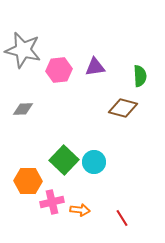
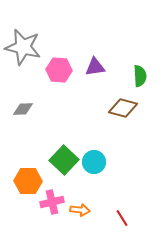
gray star: moved 3 px up
pink hexagon: rotated 10 degrees clockwise
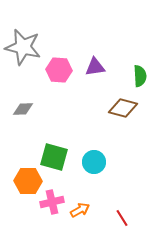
green square: moved 10 px left, 3 px up; rotated 28 degrees counterclockwise
orange arrow: rotated 36 degrees counterclockwise
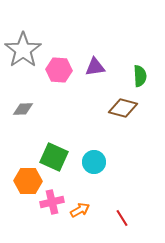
gray star: moved 3 px down; rotated 24 degrees clockwise
green square: rotated 8 degrees clockwise
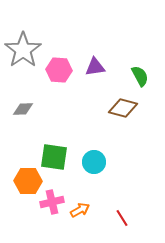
green semicircle: rotated 25 degrees counterclockwise
green square: rotated 16 degrees counterclockwise
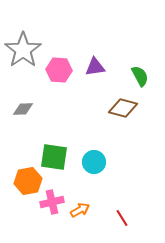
orange hexagon: rotated 12 degrees counterclockwise
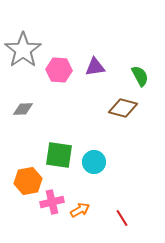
green square: moved 5 px right, 2 px up
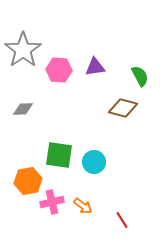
orange arrow: moved 3 px right, 4 px up; rotated 66 degrees clockwise
red line: moved 2 px down
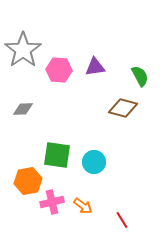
green square: moved 2 px left
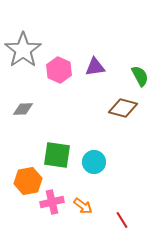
pink hexagon: rotated 20 degrees clockwise
